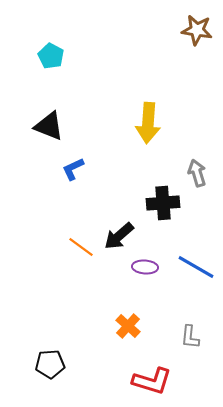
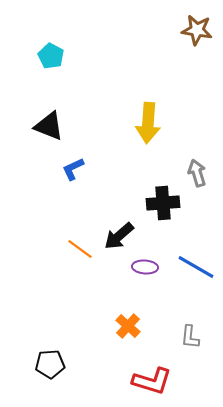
orange line: moved 1 px left, 2 px down
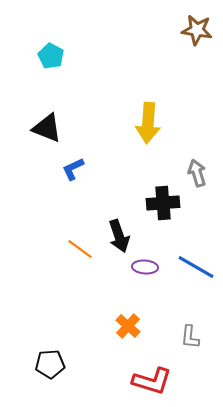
black triangle: moved 2 px left, 2 px down
black arrow: rotated 68 degrees counterclockwise
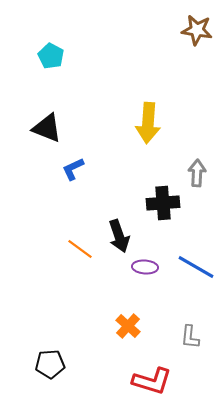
gray arrow: rotated 20 degrees clockwise
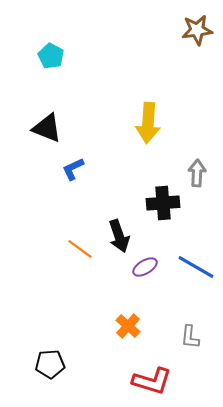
brown star: rotated 16 degrees counterclockwise
purple ellipse: rotated 35 degrees counterclockwise
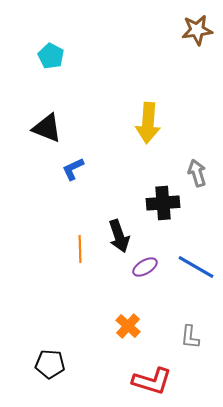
gray arrow: rotated 20 degrees counterclockwise
orange line: rotated 52 degrees clockwise
black pentagon: rotated 8 degrees clockwise
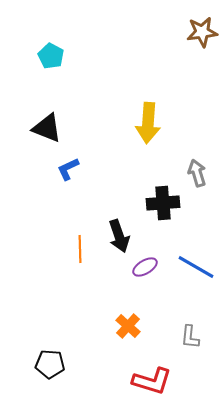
brown star: moved 5 px right, 2 px down
blue L-shape: moved 5 px left
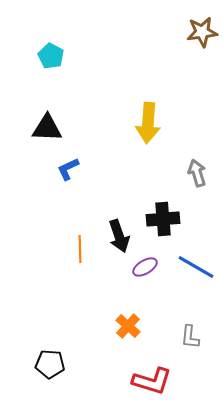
black triangle: rotated 20 degrees counterclockwise
black cross: moved 16 px down
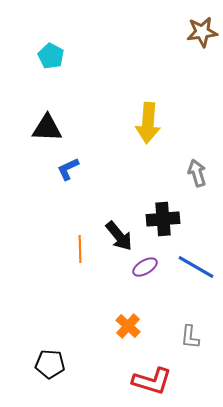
black arrow: rotated 20 degrees counterclockwise
